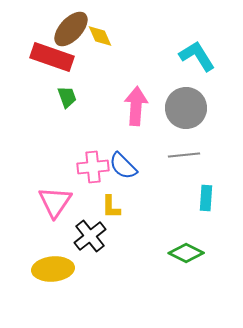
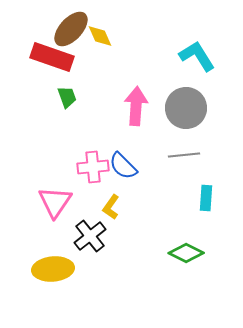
yellow L-shape: rotated 35 degrees clockwise
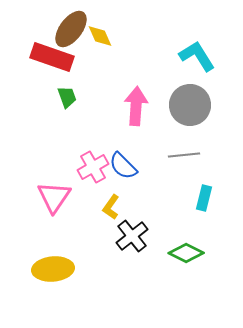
brown ellipse: rotated 6 degrees counterclockwise
gray circle: moved 4 px right, 3 px up
pink cross: rotated 24 degrees counterclockwise
cyan rectangle: moved 2 px left; rotated 10 degrees clockwise
pink triangle: moved 1 px left, 5 px up
black cross: moved 42 px right
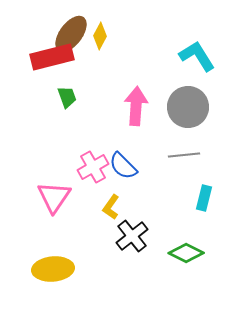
brown ellipse: moved 5 px down
yellow diamond: rotated 52 degrees clockwise
red rectangle: rotated 33 degrees counterclockwise
gray circle: moved 2 px left, 2 px down
